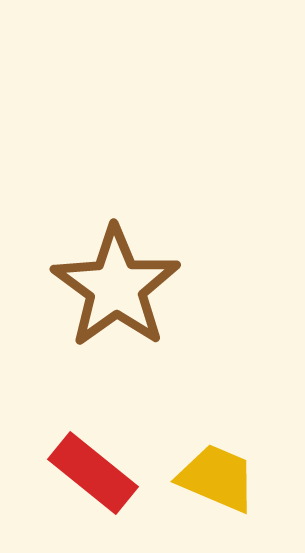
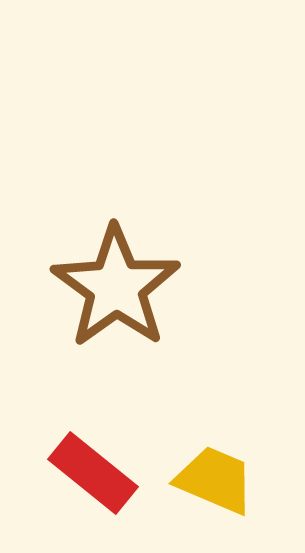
yellow trapezoid: moved 2 px left, 2 px down
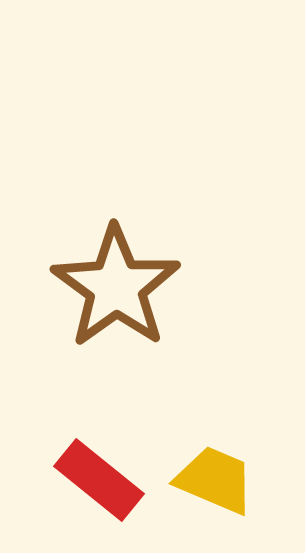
red rectangle: moved 6 px right, 7 px down
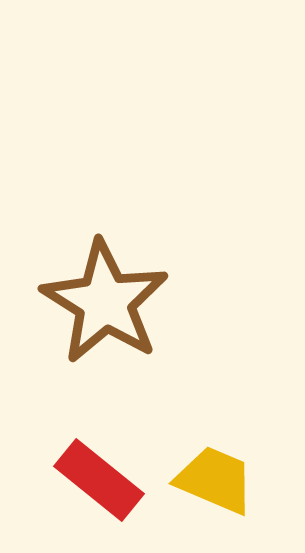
brown star: moved 11 px left, 15 px down; rotated 4 degrees counterclockwise
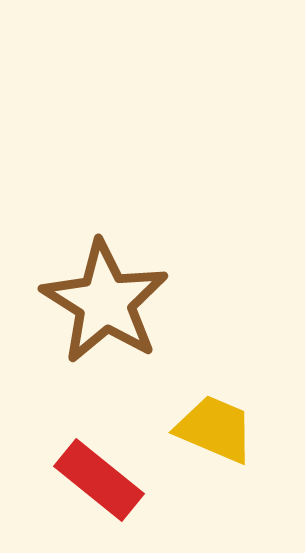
yellow trapezoid: moved 51 px up
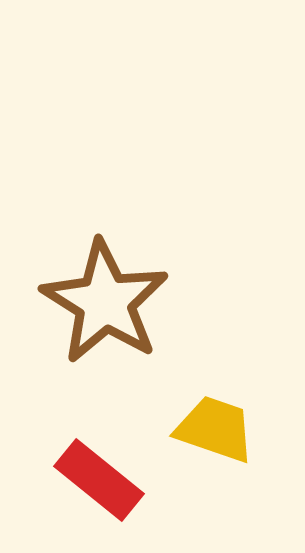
yellow trapezoid: rotated 4 degrees counterclockwise
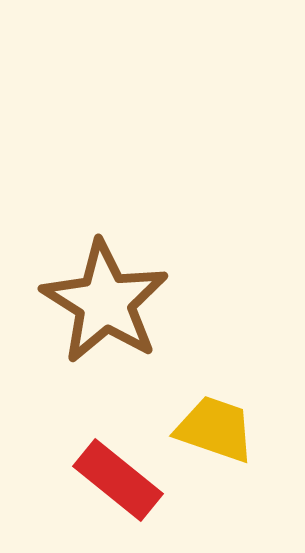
red rectangle: moved 19 px right
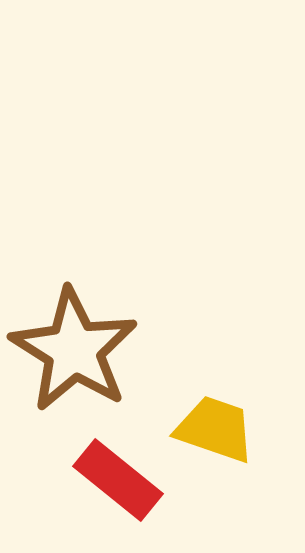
brown star: moved 31 px left, 48 px down
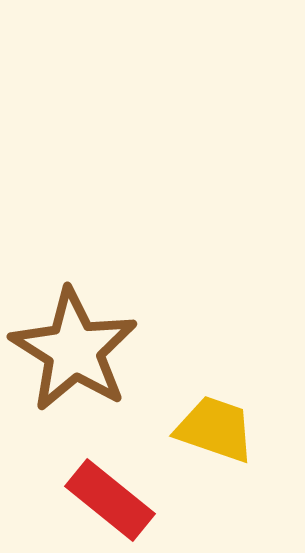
red rectangle: moved 8 px left, 20 px down
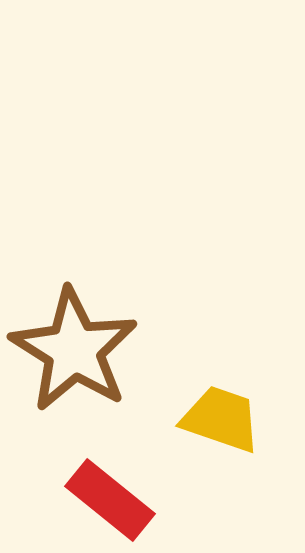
yellow trapezoid: moved 6 px right, 10 px up
